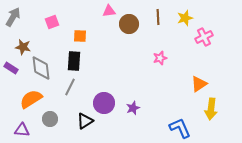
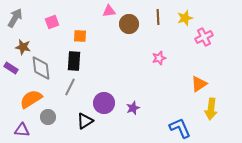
gray arrow: moved 2 px right, 1 px down
pink star: moved 1 px left
gray circle: moved 2 px left, 2 px up
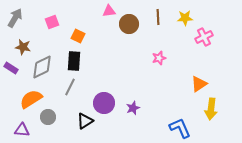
yellow star: rotated 14 degrees clockwise
orange square: moved 2 px left; rotated 24 degrees clockwise
gray diamond: moved 1 px right, 1 px up; rotated 70 degrees clockwise
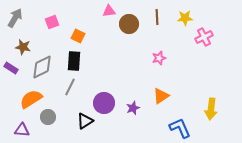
brown line: moved 1 px left
orange triangle: moved 38 px left, 12 px down
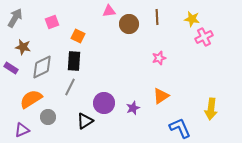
yellow star: moved 7 px right, 1 px down; rotated 14 degrees clockwise
purple triangle: rotated 28 degrees counterclockwise
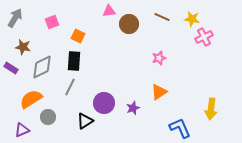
brown line: moved 5 px right; rotated 63 degrees counterclockwise
orange triangle: moved 2 px left, 4 px up
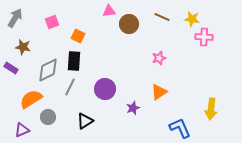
pink cross: rotated 30 degrees clockwise
gray diamond: moved 6 px right, 3 px down
purple circle: moved 1 px right, 14 px up
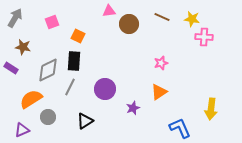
pink star: moved 2 px right, 5 px down
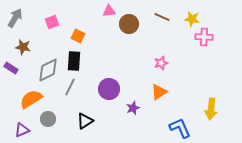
purple circle: moved 4 px right
gray circle: moved 2 px down
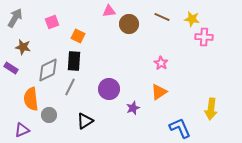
pink star: rotated 24 degrees counterclockwise
orange semicircle: rotated 65 degrees counterclockwise
gray circle: moved 1 px right, 4 px up
